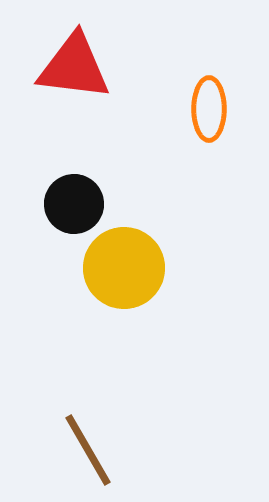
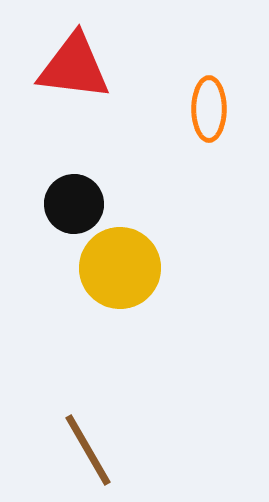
yellow circle: moved 4 px left
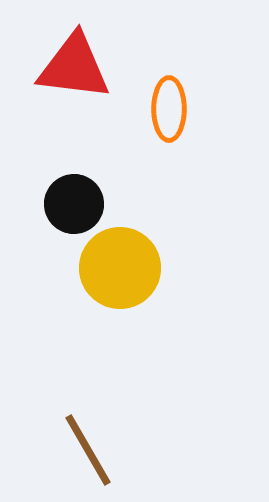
orange ellipse: moved 40 px left
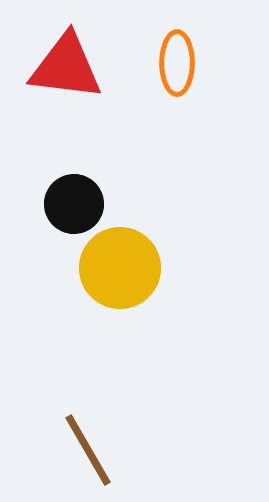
red triangle: moved 8 px left
orange ellipse: moved 8 px right, 46 px up
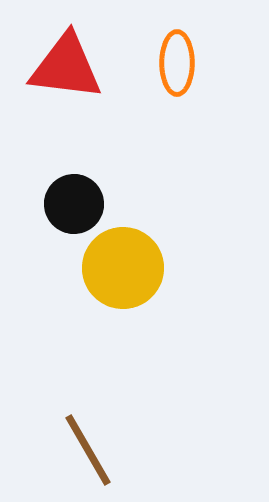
yellow circle: moved 3 px right
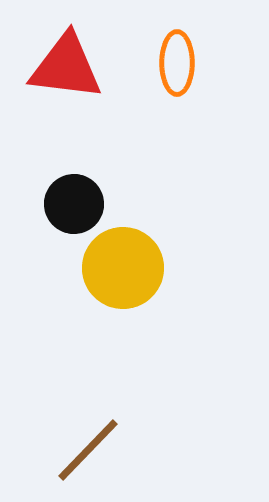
brown line: rotated 74 degrees clockwise
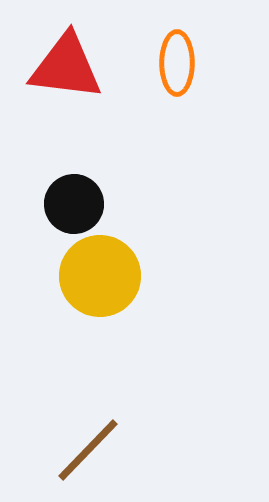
yellow circle: moved 23 px left, 8 px down
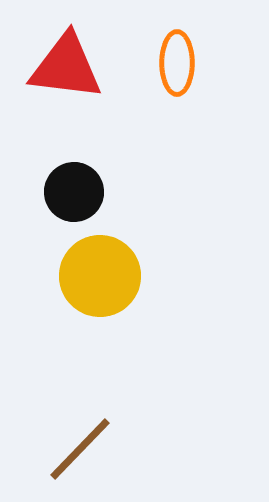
black circle: moved 12 px up
brown line: moved 8 px left, 1 px up
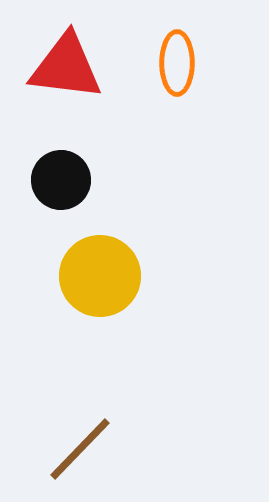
black circle: moved 13 px left, 12 px up
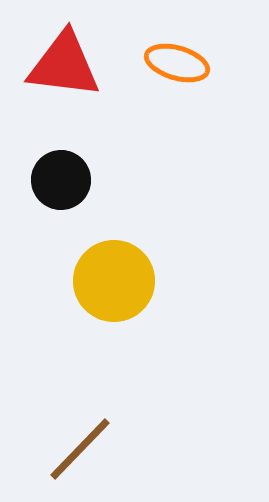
orange ellipse: rotated 74 degrees counterclockwise
red triangle: moved 2 px left, 2 px up
yellow circle: moved 14 px right, 5 px down
